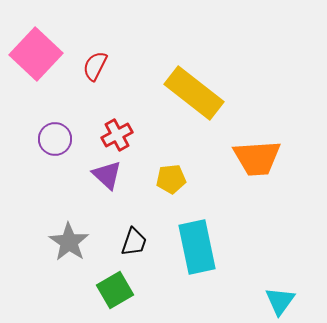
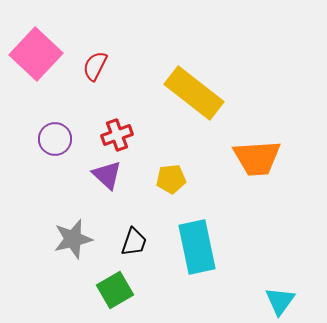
red cross: rotated 8 degrees clockwise
gray star: moved 4 px right, 3 px up; rotated 24 degrees clockwise
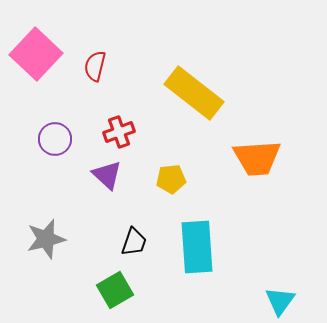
red semicircle: rotated 12 degrees counterclockwise
red cross: moved 2 px right, 3 px up
gray star: moved 27 px left
cyan rectangle: rotated 8 degrees clockwise
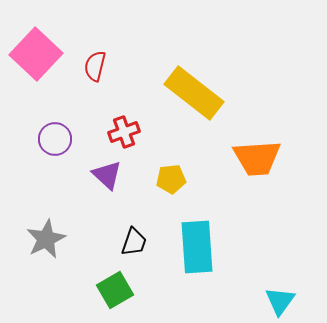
red cross: moved 5 px right
gray star: rotated 12 degrees counterclockwise
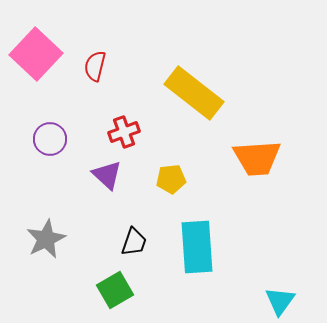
purple circle: moved 5 px left
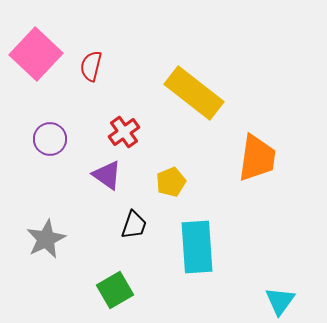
red semicircle: moved 4 px left
red cross: rotated 16 degrees counterclockwise
orange trapezoid: rotated 78 degrees counterclockwise
purple triangle: rotated 8 degrees counterclockwise
yellow pentagon: moved 3 px down; rotated 16 degrees counterclockwise
black trapezoid: moved 17 px up
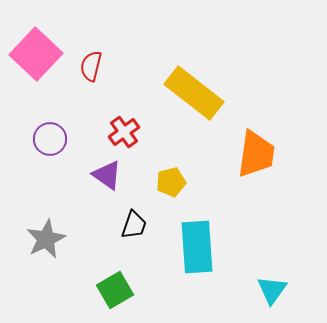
orange trapezoid: moved 1 px left, 4 px up
yellow pentagon: rotated 8 degrees clockwise
cyan triangle: moved 8 px left, 11 px up
